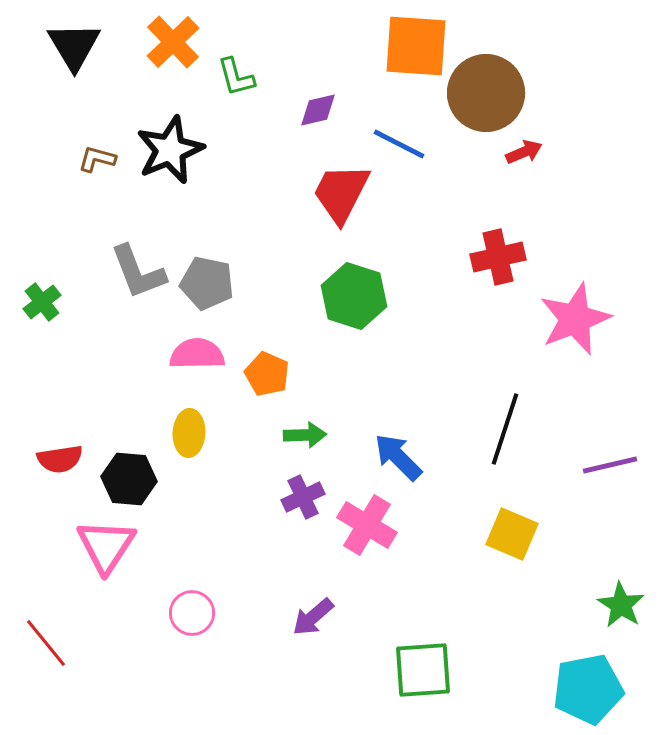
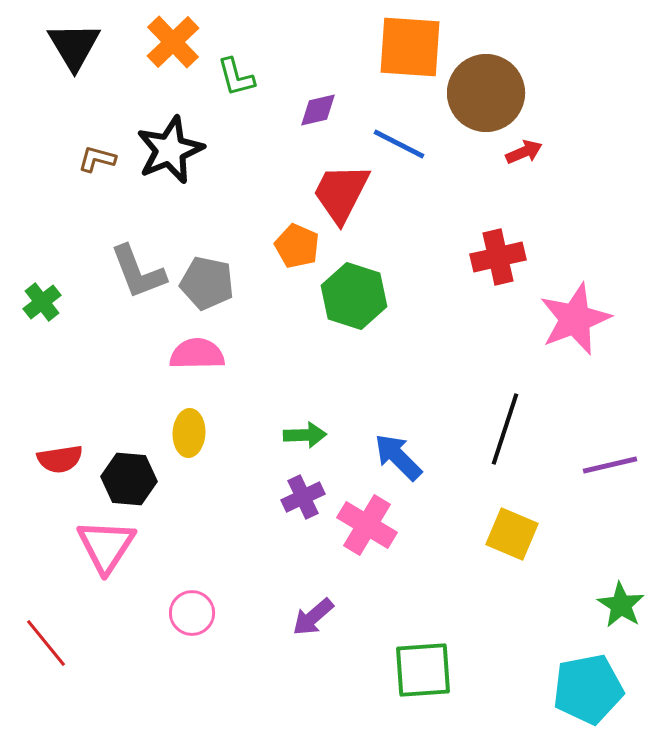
orange square: moved 6 px left, 1 px down
orange pentagon: moved 30 px right, 128 px up
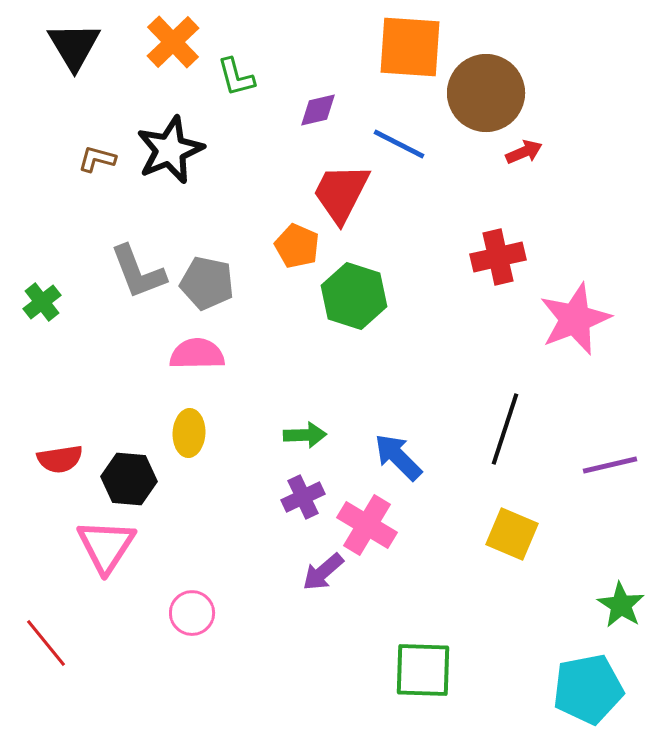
purple arrow: moved 10 px right, 45 px up
green square: rotated 6 degrees clockwise
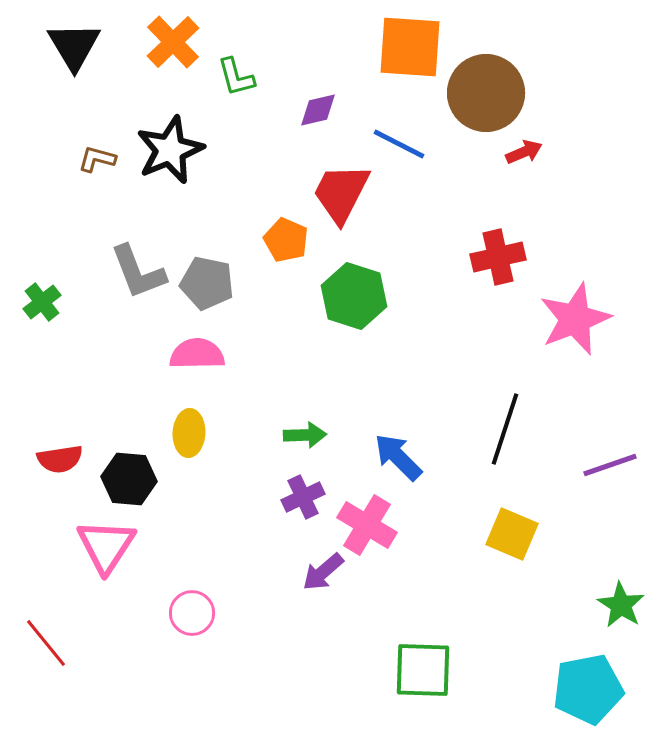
orange pentagon: moved 11 px left, 6 px up
purple line: rotated 6 degrees counterclockwise
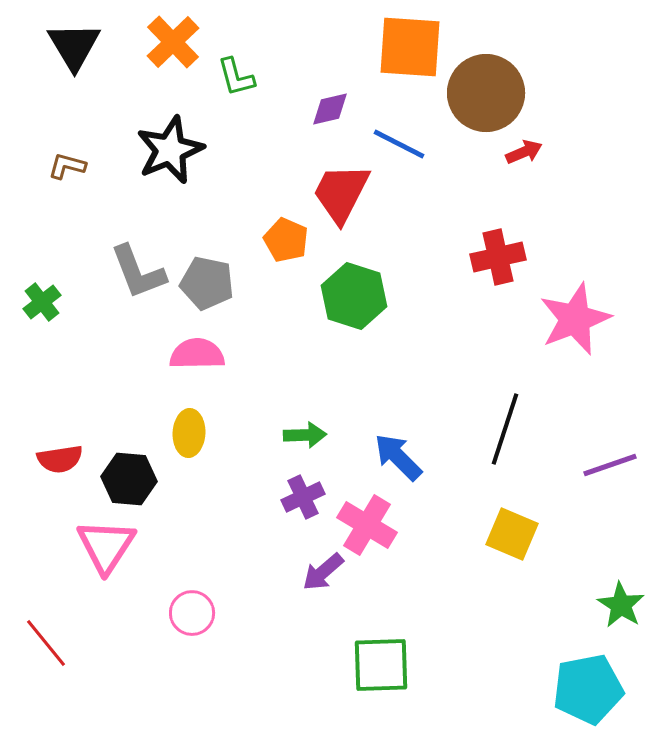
purple diamond: moved 12 px right, 1 px up
brown L-shape: moved 30 px left, 7 px down
green square: moved 42 px left, 5 px up; rotated 4 degrees counterclockwise
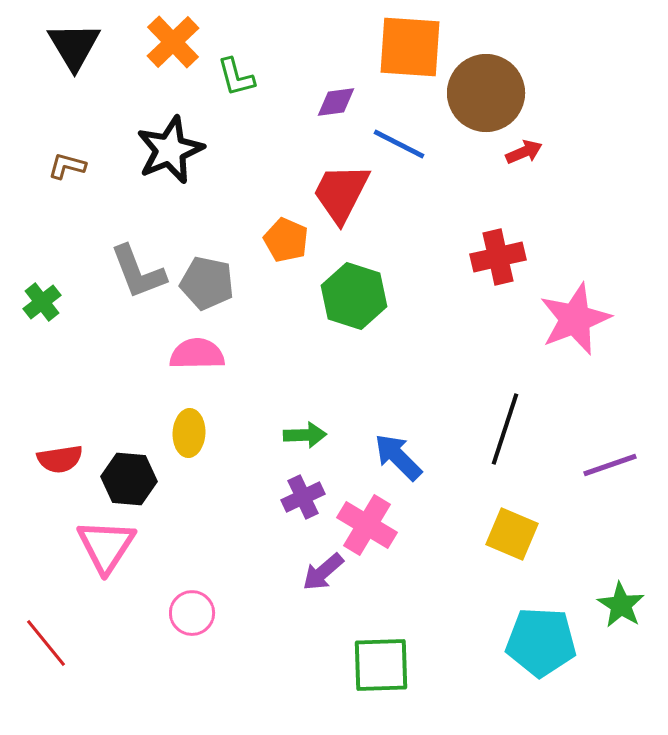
purple diamond: moved 6 px right, 7 px up; rotated 6 degrees clockwise
cyan pentagon: moved 47 px left, 47 px up; rotated 14 degrees clockwise
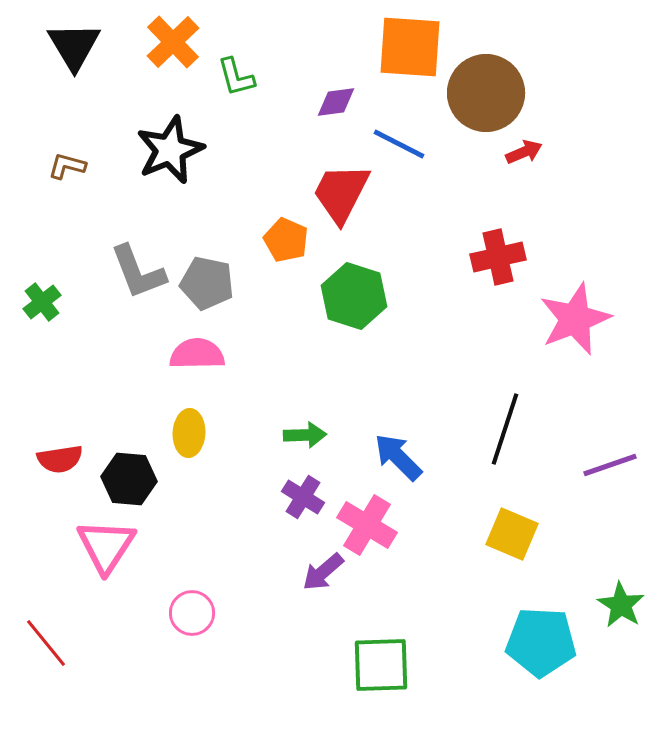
purple cross: rotated 33 degrees counterclockwise
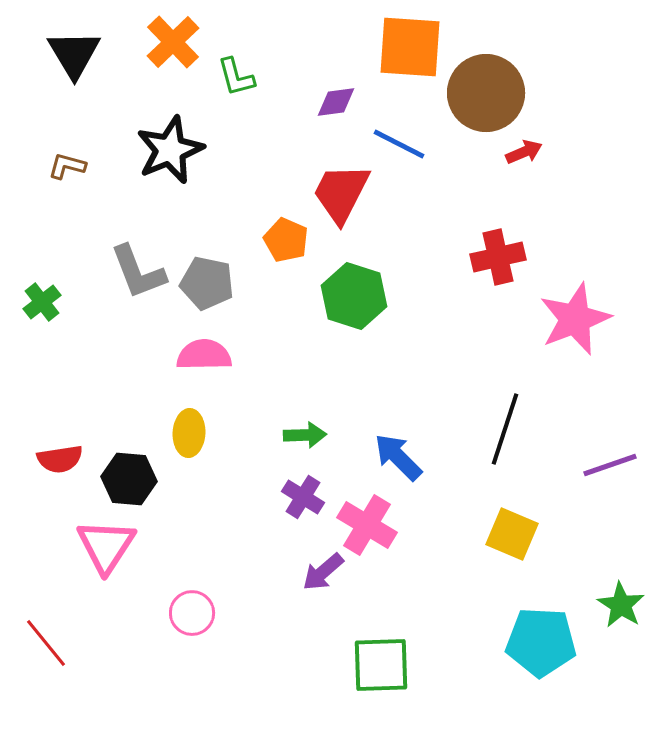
black triangle: moved 8 px down
pink semicircle: moved 7 px right, 1 px down
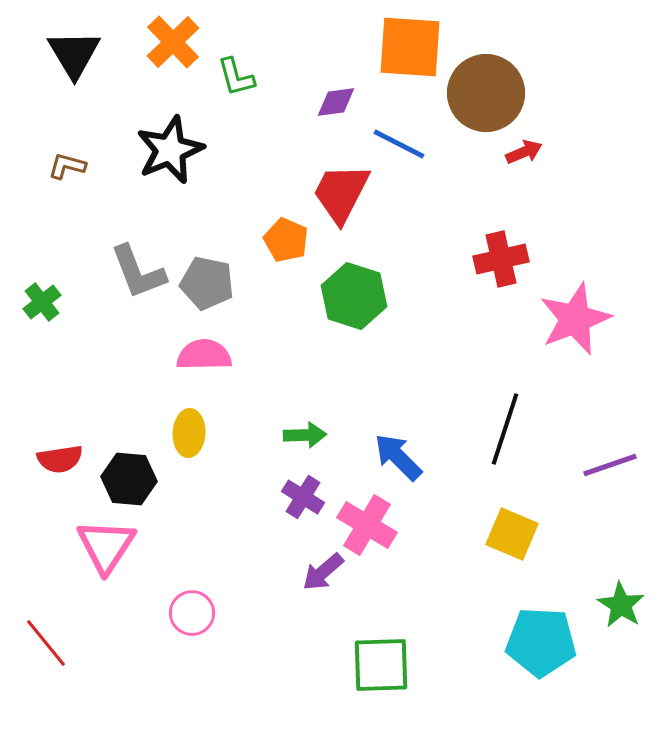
red cross: moved 3 px right, 2 px down
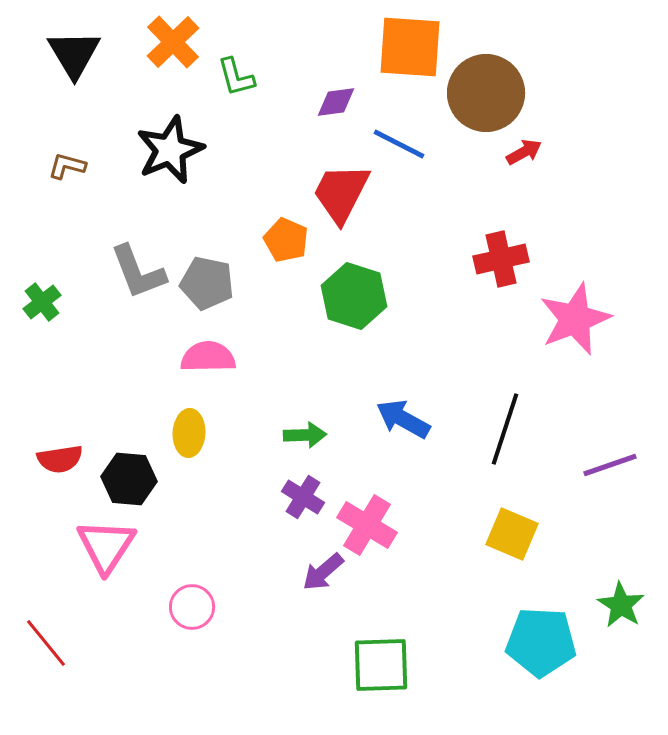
red arrow: rotated 6 degrees counterclockwise
pink semicircle: moved 4 px right, 2 px down
blue arrow: moved 5 px right, 38 px up; rotated 16 degrees counterclockwise
pink circle: moved 6 px up
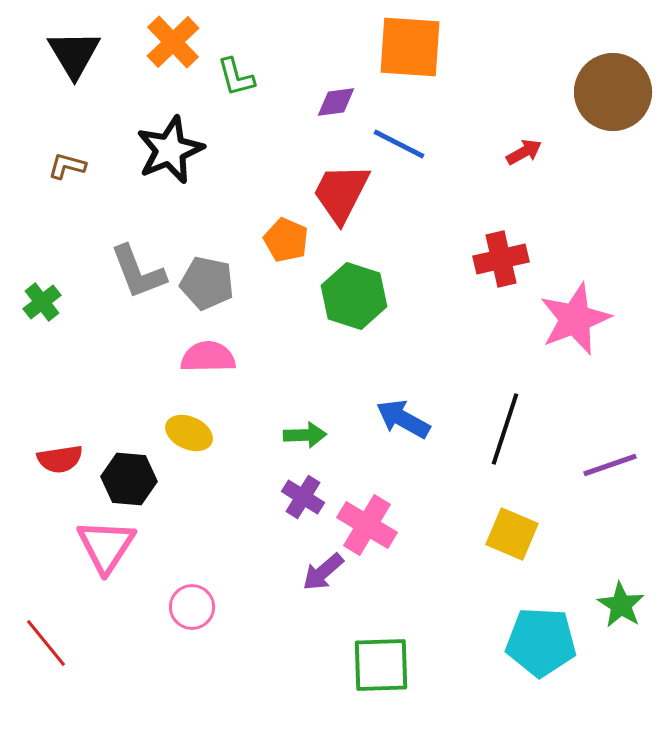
brown circle: moved 127 px right, 1 px up
yellow ellipse: rotated 69 degrees counterclockwise
